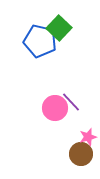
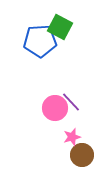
green square: moved 1 px right, 1 px up; rotated 15 degrees counterclockwise
blue pentagon: rotated 16 degrees counterclockwise
pink star: moved 16 px left
brown circle: moved 1 px right, 1 px down
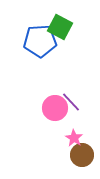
pink star: moved 2 px right, 1 px down; rotated 24 degrees counterclockwise
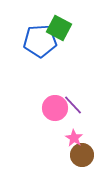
green square: moved 1 px left, 1 px down
purple line: moved 2 px right, 3 px down
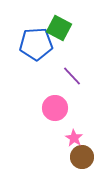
blue pentagon: moved 4 px left, 3 px down
purple line: moved 1 px left, 29 px up
brown circle: moved 2 px down
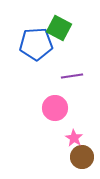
purple line: rotated 55 degrees counterclockwise
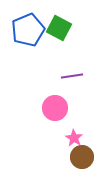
blue pentagon: moved 8 px left, 14 px up; rotated 20 degrees counterclockwise
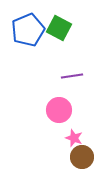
pink circle: moved 4 px right, 2 px down
pink star: rotated 12 degrees counterclockwise
